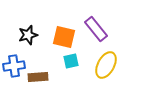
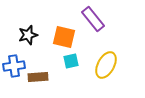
purple rectangle: moved 3 px left, 10 px up
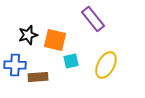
orange square: moved 9 px left, 3 px down
blue cross: moved 1 px right, 1 px up; rotated 10 degrees clockwise
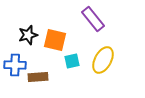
cyan square: moved 1 px right
yellow ellipse: moved 3 px left, 5 px up
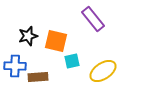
black star: moved 1 px down
orange square: moved 1 px right, 1 px down
yellow ellipse: moved 11 px down; rotated 28 degrees clockwise
blue cross: moved 1 px down
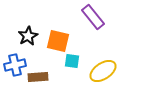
purple rectangle: moved 2 px up
black star: rotated 12 degrees counterclockwise
orange square: moved 2 px right
cyan square: rotated 21 degrees clockwise
blue cross: moved 1 px up; rotated 15 degrees counterclockwise
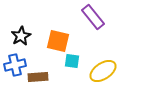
black star: moved 7 px left
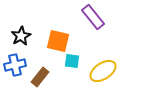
brown rectangle: moved 2 px right; rotated 48 degrees counterclockwise
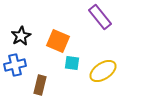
purple rectangle: moved 7 px right
orange square: rotated 10 degrees clockwise
cyan square: moved 2 px down
brown rectangle: moved 8 px down; rotated 24 degrees counterclockwise
